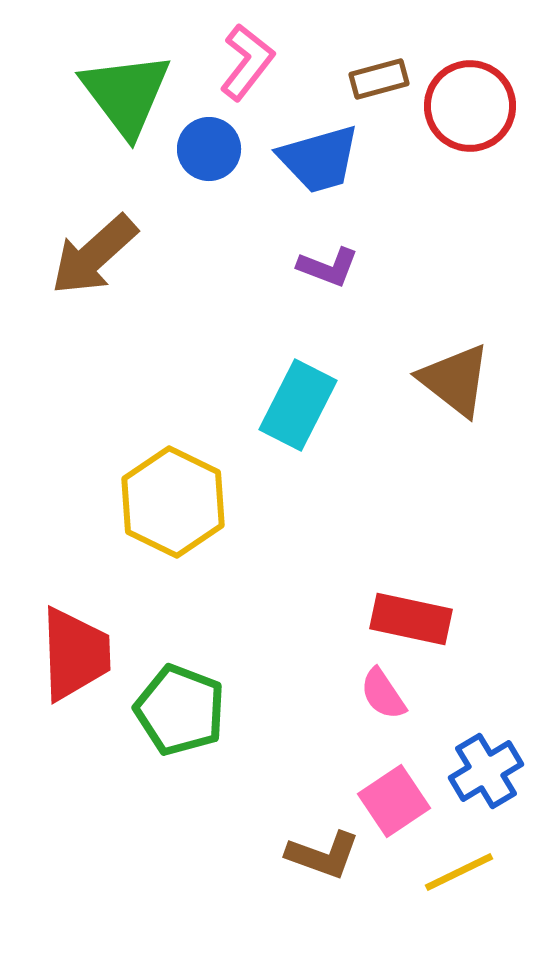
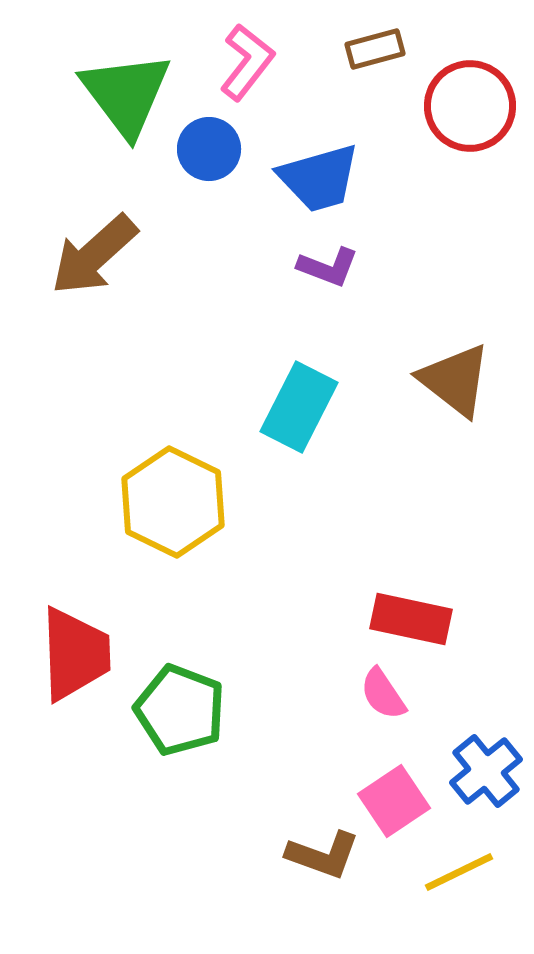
brown rectangle: moved 4 px left, 30 px up
blue trapezoid: moved 19 px down
cyan rectangle: moved 1 px right, 2 px down
blue cross: rotated 8 degrees counterclockwise
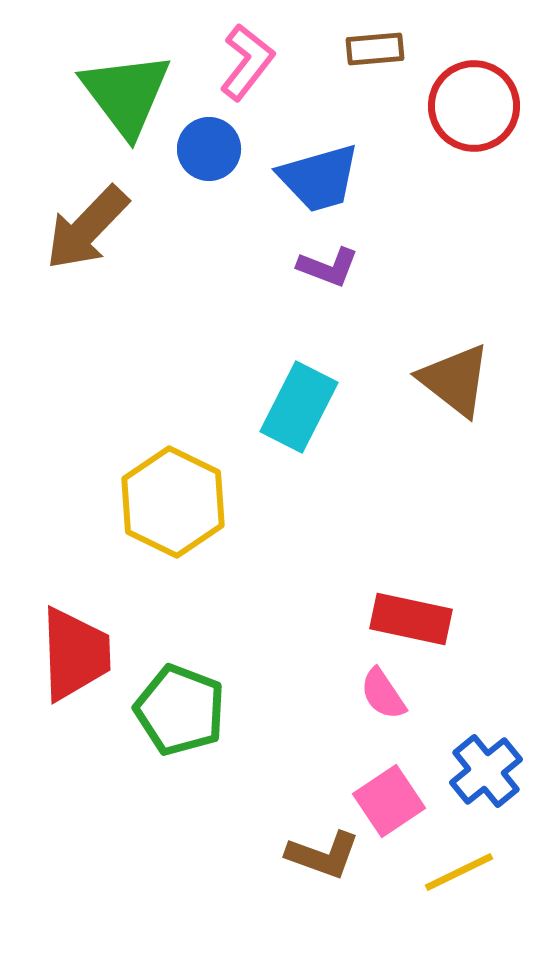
brown rectangle: rotated 10 degrees clockwise
red circle: moved 4 px right
brown arrow: moved 7 px left, 27 px up; rotated 4 degrees counterclockwise
pink square: moved 5 px left
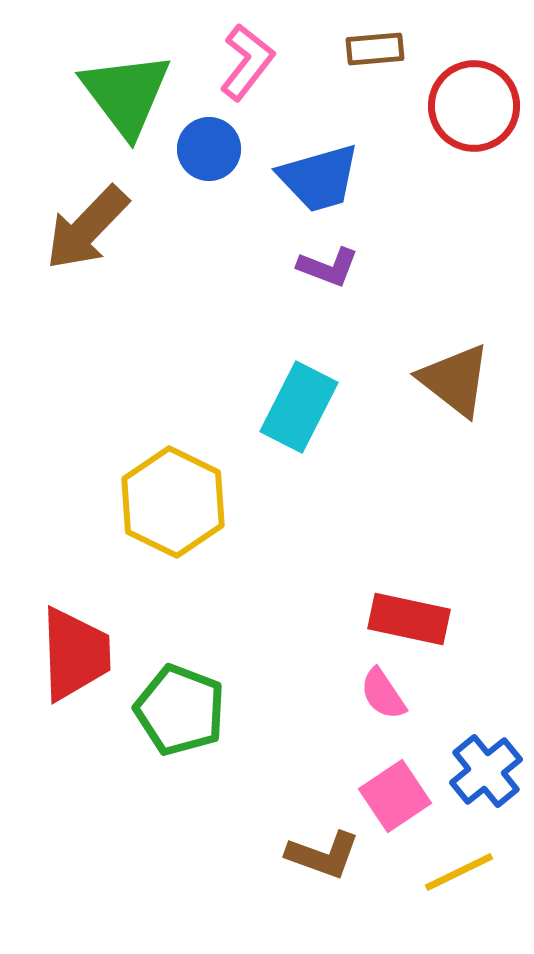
red rectangle: moved 2 px left
pink square: moved 6 px right, 5 px up
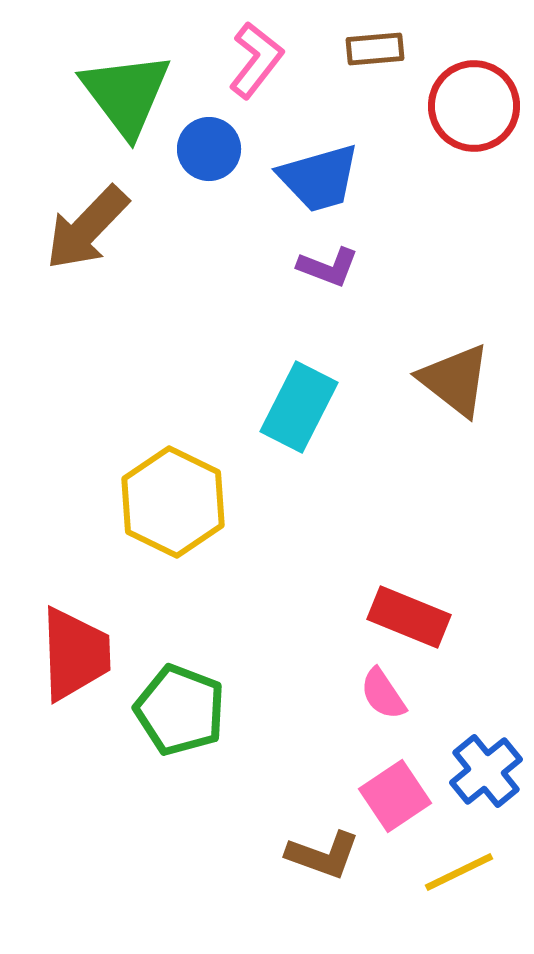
pink L-shape: moved 9 px right, 2 px up
red rectangle: moved 2 px up; rotated 10 degrees clockwise
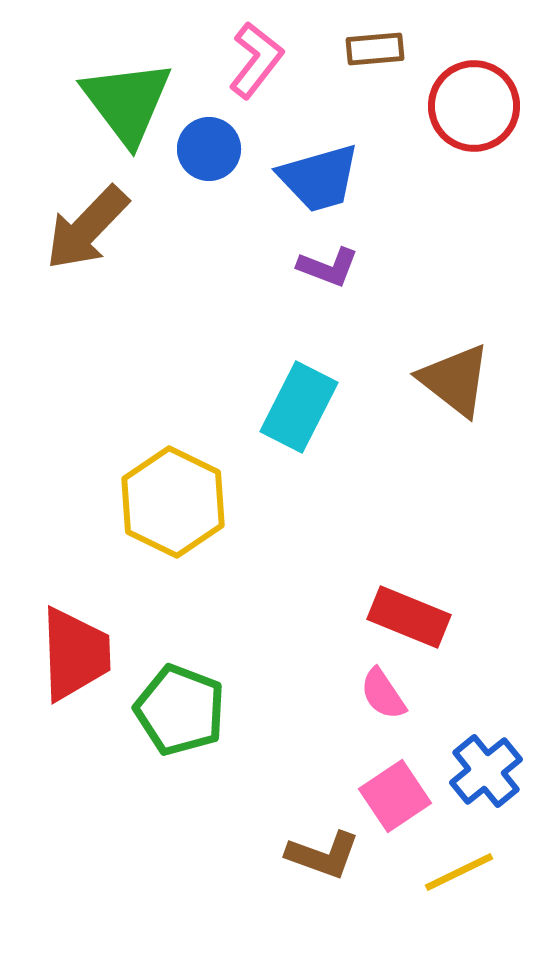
green triangle: moved 1 px right, 8 px down
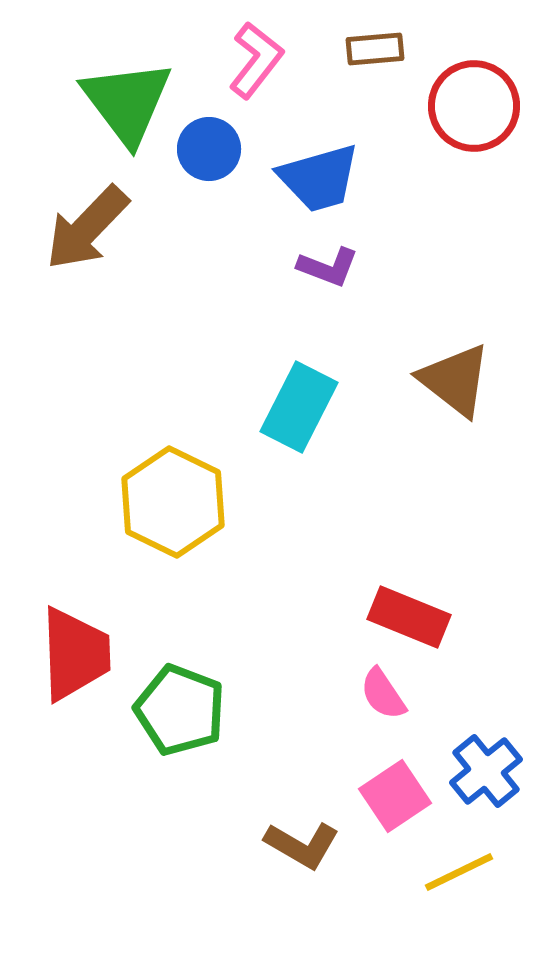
brown L-shape: moved 21 px left, 10 px up; rotated 10 degrees clockwise
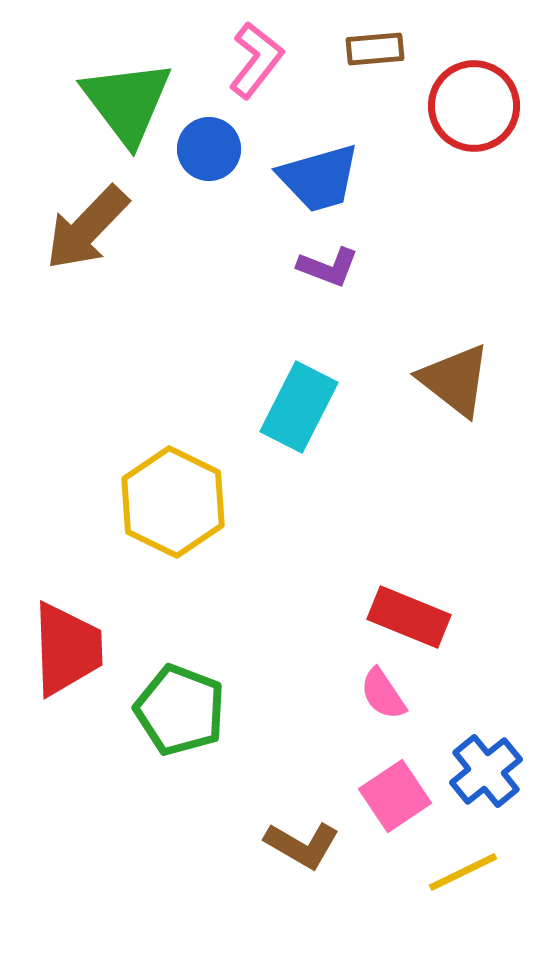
red trapezoid: moved 8 px left, 5 px up
yellow line: moved 4 px right
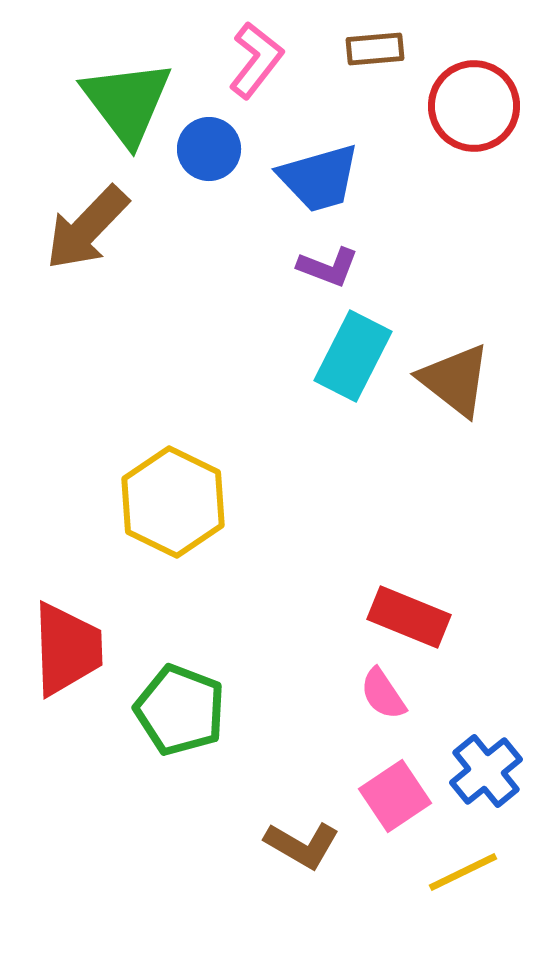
cyan rectangle: moved 54 px right, 51 px up
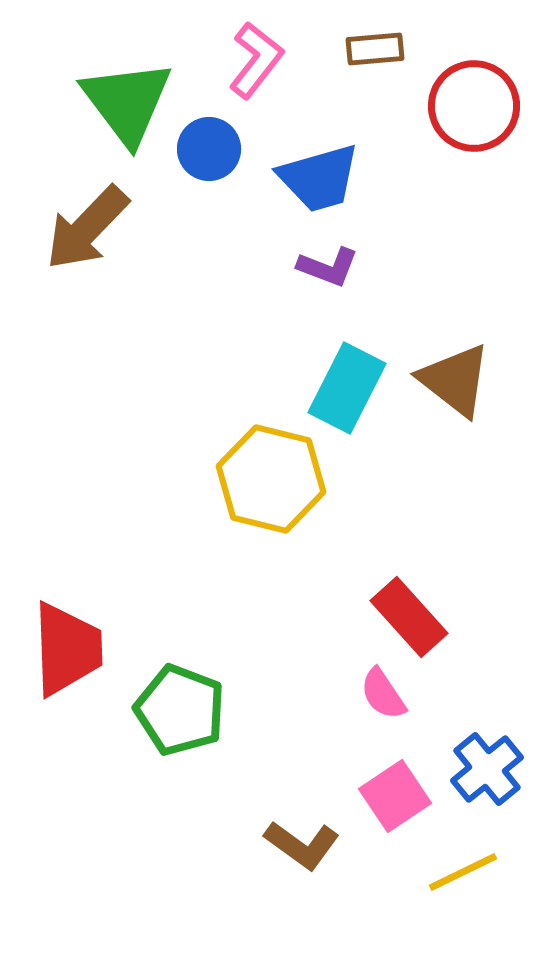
cyan rectangle: moved 6 px left, 32 px down
yellow hexagon: moved 98 px right, 23 px up; rotated 12 degrees counterclockwise
red rectangle: rotated 26 degrees clockwise
blue cross: moved 1 px right, 2 px up
brown L-shape: rotated 6 degrees clockwise
